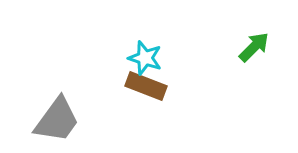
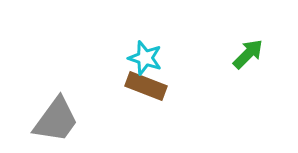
green arrow: moved 6 px left, 7 px down
gray trapezoid: moved 1 px left
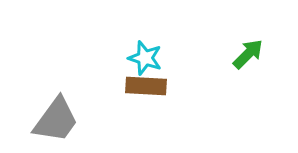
brown rectangle: rotated 18 degrees counterclockwise
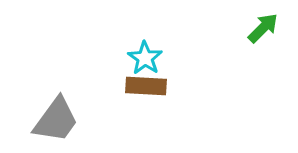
green arrow: moved 15 px right, 26 px up
cyan star: rotated 16 degrees clockwise
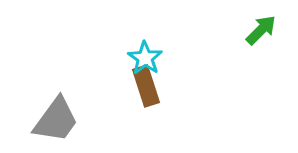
green arrow: moved 2 px left, 2 px down
brown rectangle: rotated 69 degrees clockwise
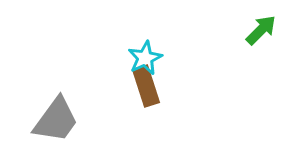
cyan star: rotated 12 degrees clockwise
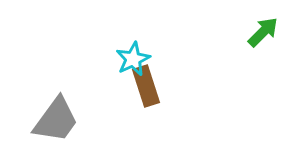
green arrow: moved 2 px right, 2 px down
cyan star: moved 12 px left, 1 px down
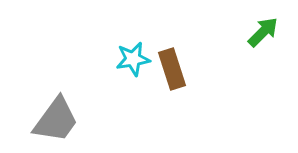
cyan star: rotated 16 degrees clockwise
brown rectangle: moved 26 px right, 17 px up
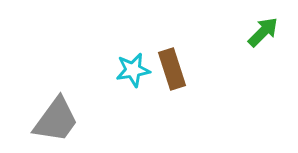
cyan star: moved 11 px down
